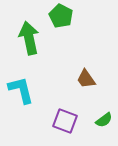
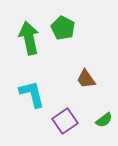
green pentagon: moved 2 px right, 12 px down
cyan L-shape: moved 11 px right, 4 px down
purple square: rotated 35 degrees clockwise
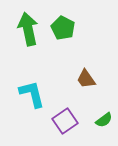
green arrow: moved 1 px left, 9 px up
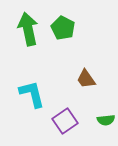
green semicircle: moved 2 px right; rotated 30 degrees clockwise
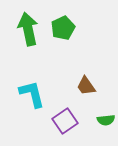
green pentagon: rotated 20 degrees clockwise
brown trapezoid: moved 7 px down
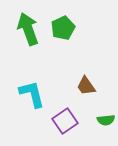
green arrow: rotated 8 degrees counterclockwise
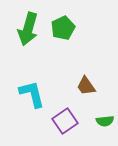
green arrow: rotated 144 degrees counterclockwise
green semicircle: moved 1 px left, 1 px down
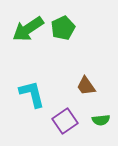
green arrow: rotated 40 degrees clockwise
green semicircle: moved 4 px left, 1 px up
